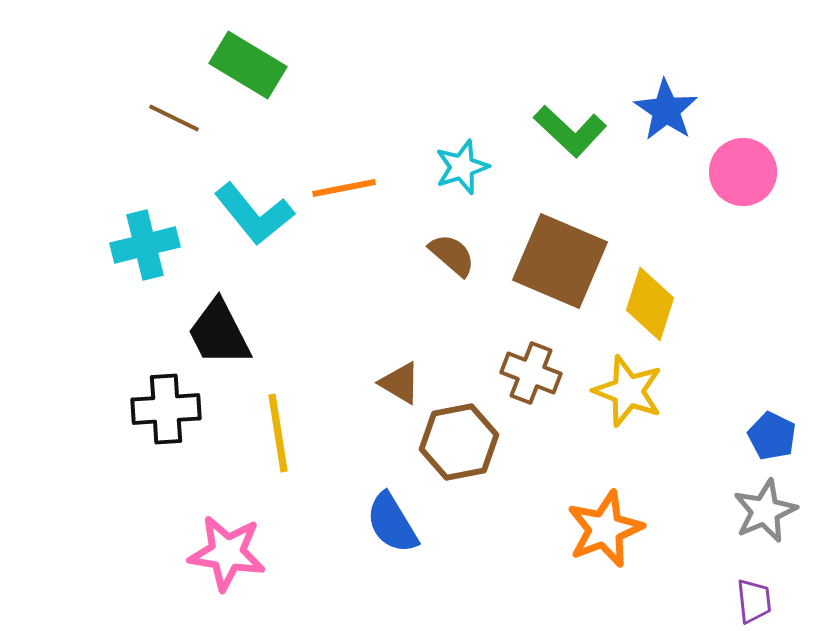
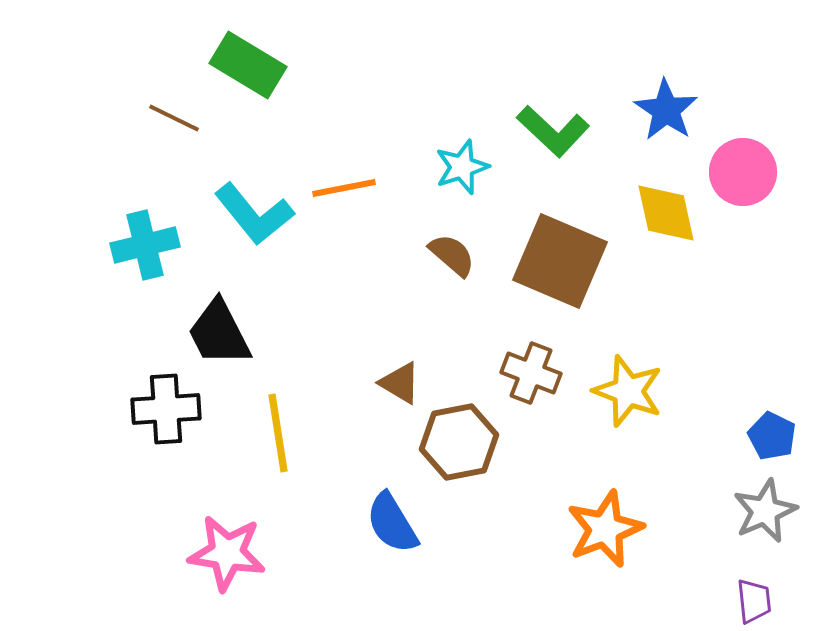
green L-shape: moved 17 px left
yellow diamond: moved 16 px right, 91 px up; rotated 30 degrees counterclockwise
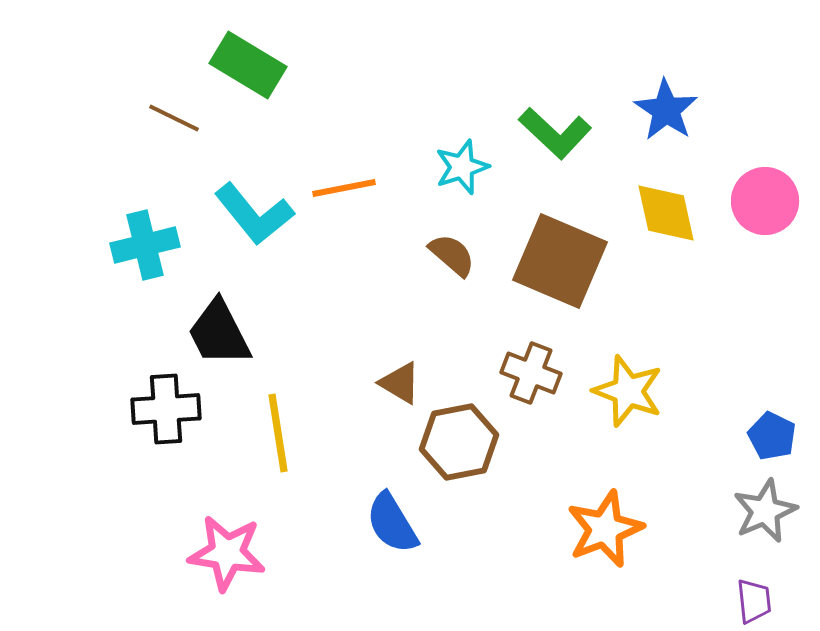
green L-shape: moved 2 px right, 2 px down
pink circle: moved 22 px right, 29 px down
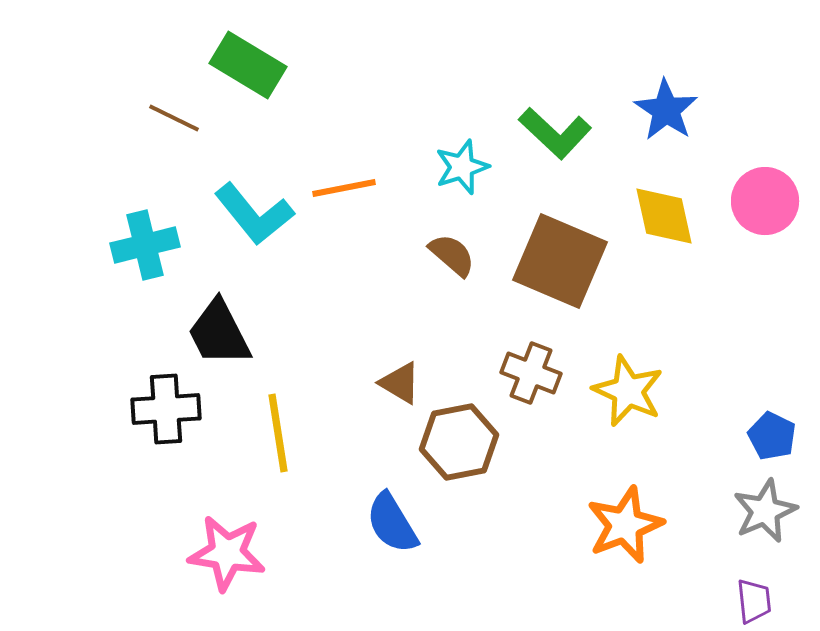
yellow diamond: moved 2 px left, 3 px down
yellow star: rotated 4 degrees clockwise
orange star: moved 20 px right, 4 px up
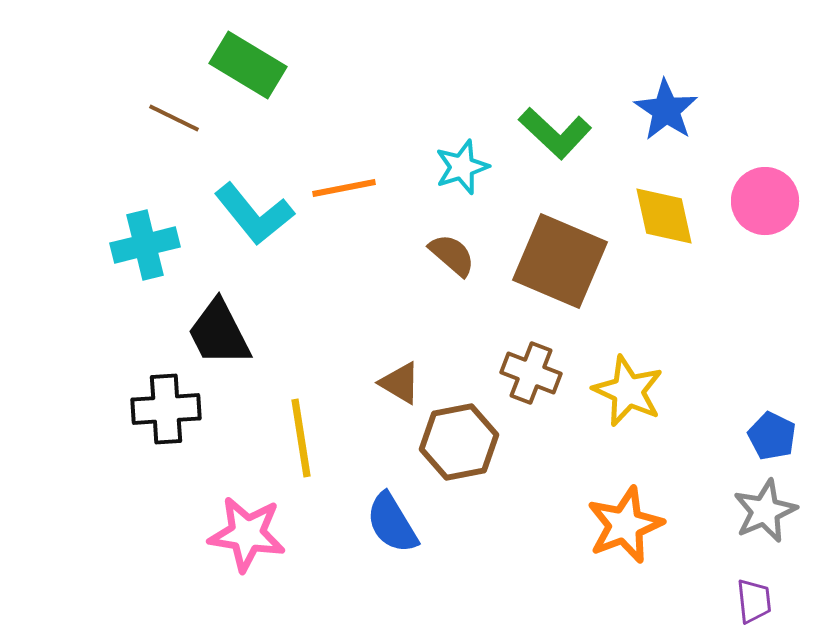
yellow line: moved 23 px right, 5 px down
pink star: moved 20 px right, 19 px up
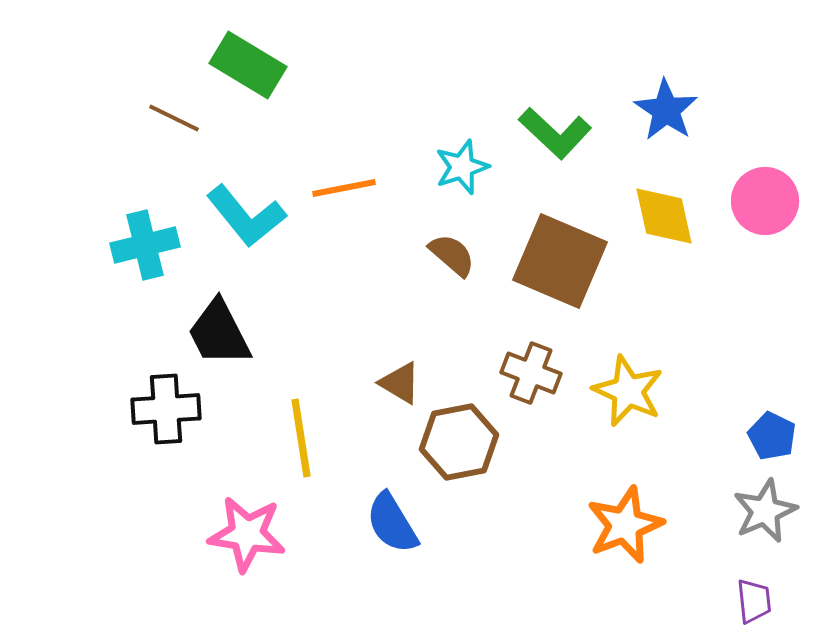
cyan L-shape: moved 8 px left, 2 px down
